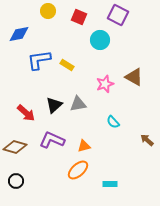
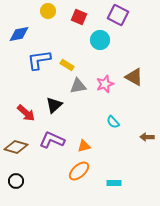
gray triangle: moved 18 px up
brown arrow: moved 3 px up; rotated 40 degrees counterclockwise
brown diamond: moved 1 px right
orange ellipse: moved 1 px right, 1 px down
cyan rectangle: moved 4 px right, 1 px up
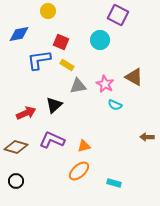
red square: moved 18 px left, 25 px down
pink star: rotated 24 degrees counterclockwise
red arrow: rotated 66 degrees counterclockwise
cyan semicircle: moved 2 px right, 17 px up; rotated 24 degrees counterclockwise
cyan rectangle: rotated 16 degrees clockwise
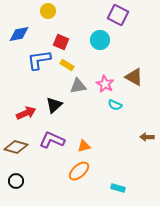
cyan rectangle: moved 4 px right, 5 px down
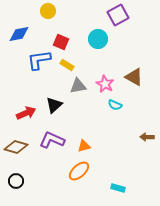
purple square: rotated 35 degrees clockwise
cyan circle: moved 2 px left, 1 px up
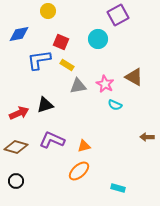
black triangle: moved 9 px left; rotated 24 degrees clockwise
red arrow: moved 7 px left
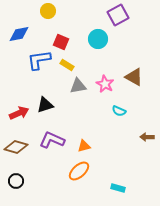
cyan semicircle: moved 4 px right, 6 px down
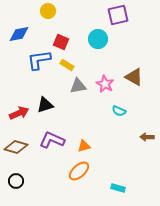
purple square: rotated 15 degrees clockwise
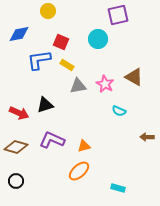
red arrow: rotated 48 degrees clockwise
